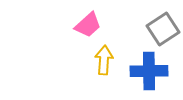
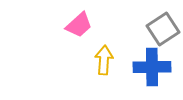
pink trapezoid: moved 9 px left
blue cross: moved 3 px right, 4 px up
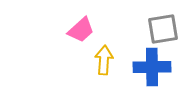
pink trapezoid: moved 2 px right, 5 px down
gray square: rotated 24 degrees clockwise
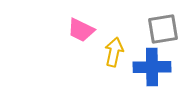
pink trapezoid: rotated 68 degrees clockwise
yellow arrow: moved 10 px right, 8 px up; rotated 8 degrees clockwise
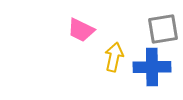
yellow arrow: moved 5 px down
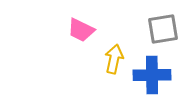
yellow arrow: moved 2 px down
blue cross: moved 8 px down
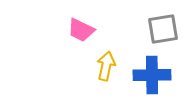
yellow arrow: moved 8 px left, 7 px down
